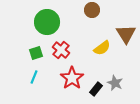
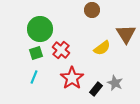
green circle: moved 7 px left, 7 px down
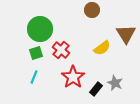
red star: moved 1 px right, 1 px up
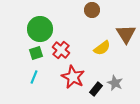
red star: rotated 10 degrees counterclockwise
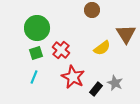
green circle: moved 3 px left, 1 px up
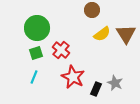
yellow semicircle: moved 14 px up
black rectangle: rotated 16 degrees counterclockwise
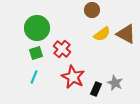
brown triangle: rotated 30 degrees counterclockwise
red cross: moved 1 px right, 1 px up
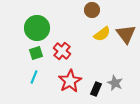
brown triangle: rotated 25 degrees clockwise
red cross: moved 2 px down
red star: moved 3 px left, 4 px down; rotated 15 degrees clockwise
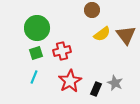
brown triangle: moved 1 px down
red cross: rotated 36 degrees clockwise
